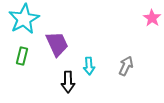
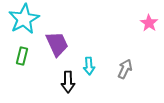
pink star: moved 3 px left, 5 px down
gray arrow: moved 1 px left, 3 px down
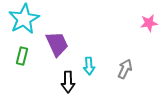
pink star: rotated 30 degrees clockwise
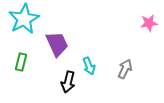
green rectangle: moved 1 px left, 6 px down
cyan arrow: rotated 18 degrees counterclockwise
black arrow: rotated 15 degrees clockwise
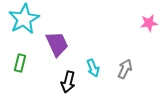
green rectangle: moved 1 px left, 1 px down
cyan arrow: moved 4 px right, 2 px down
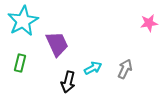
cyan star: moved 1 px left, 2 px down
cyan arrow: rotated 96 degrees counterclockwise
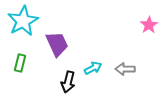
pink star: moved 2 px down; rotated 24 degrees counterclockwise
gray arrow: rotated 114 degrees counterclockwise
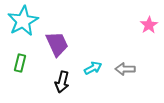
black arrow: moved 6 px left
